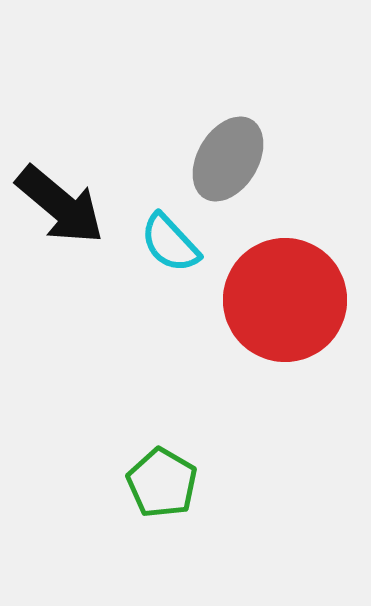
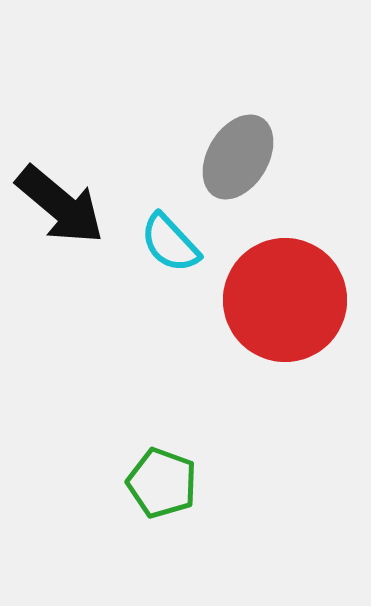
gray ellipse: moved 10 px right, 2 px up
green pentagon: rotated 10 degrees counterclockwise
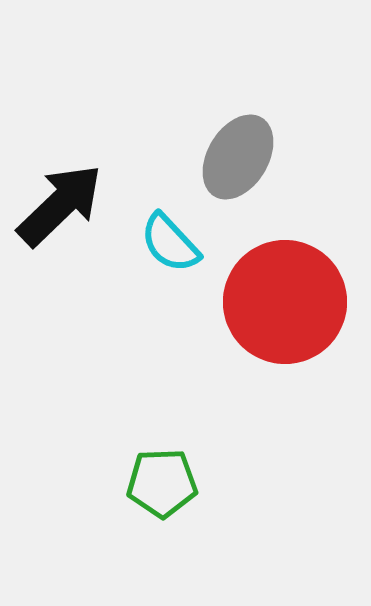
black arrow: rotated 84 degrees counterclockwise
red circle: moved 2 px down
green pentagon: rotated 22 degrees counterclockwise
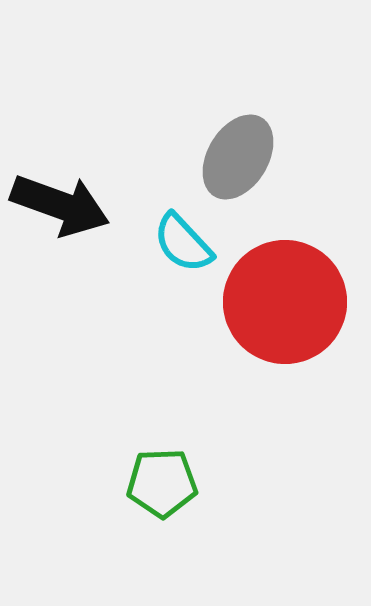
black arrow: rotated 64 degrees clockwise
cyan semicircle: moved 13 px right
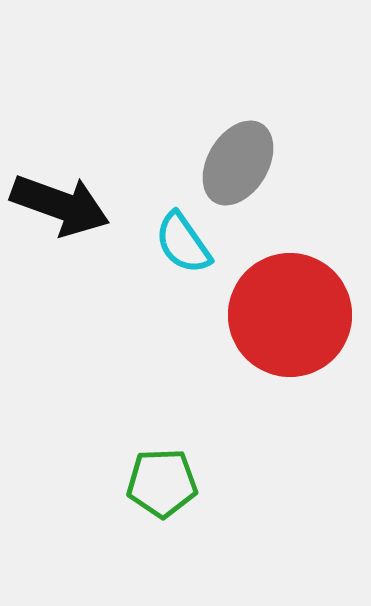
gray ellipse: moved 6 px down
cyan semicircle: rotated 8 degrees clockwise
red circle: moved 5 px right, 13 px down
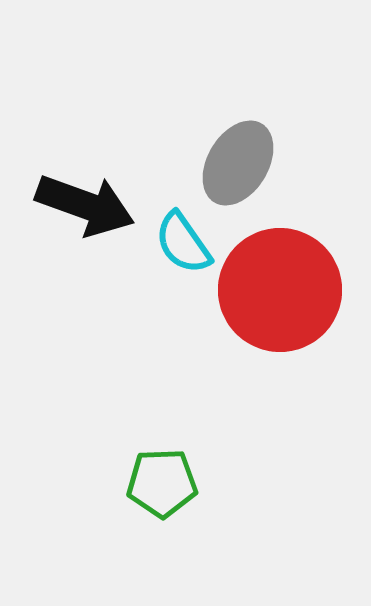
black arrow: moved 25 px right
red circle: moved 10 px left, 25 px up
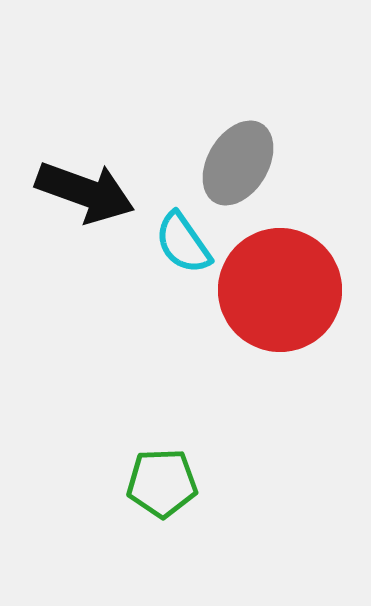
black arrow: moved 13 px up
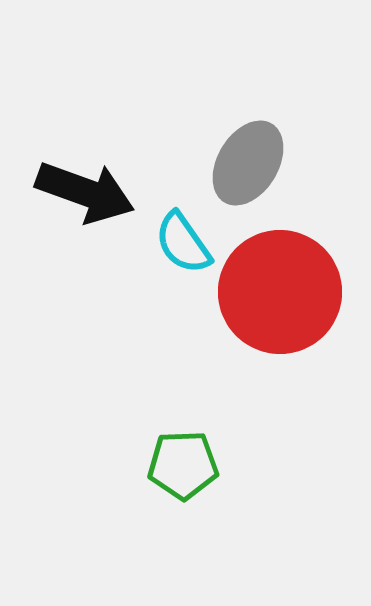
gray ellipse: moved 10 px right
red circle: moved 2 px down
green pentagon: moved 21 px right, 18 px up
